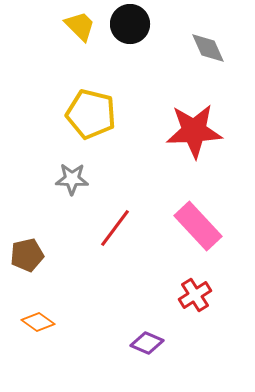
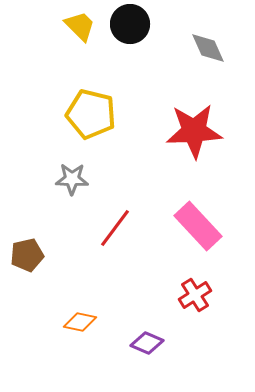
orange diamond: moved 42 px right; rotated 24 degrees counterclockwise
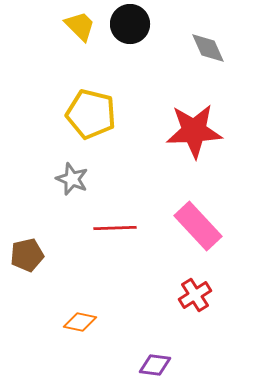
gray star: rotated 20 degrees clockwise
red line: rotated 51 degrees clockwise
purple diamond: moved 8 px right, 22 px down; rotated 16 degrees counterclockwise
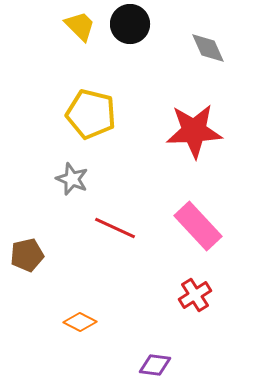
red line: rotated 27 degrees clockwise
orange diamond: rotated 16 degrees clockwise
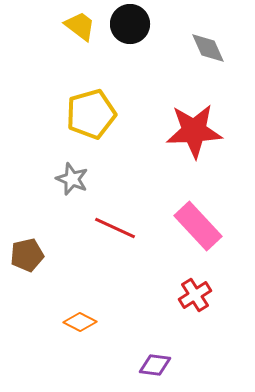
yellow trapezoid: rotated 8 degrees counterclockwise
yellow pentagon: rotated 30 degrees counterclockwise
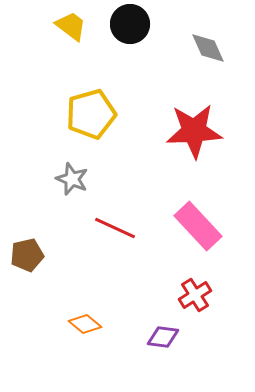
yellow trapezoid: moved 9 px left
orange diamond: moved 5 px right, 2 px down; rotated 12 degrees clockwise
purple diamond: moved 8 px right, 28 px up
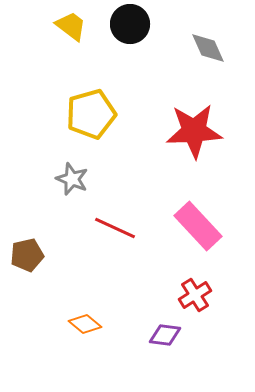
purple diamond: moved 2 px right, 2 px up
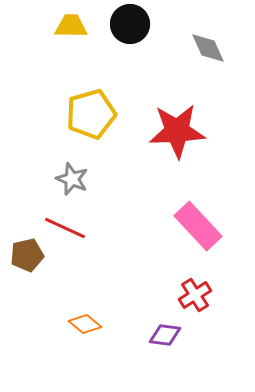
yellow trapezoid: rotated 36 degrees counterclockwise
red star: moved 17 px left
red line: moved 50 px left
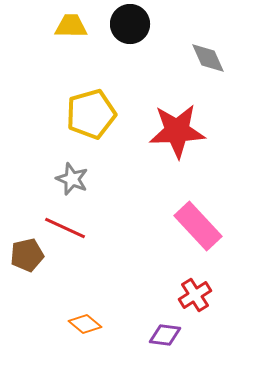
gray diamond: moved 10 px down
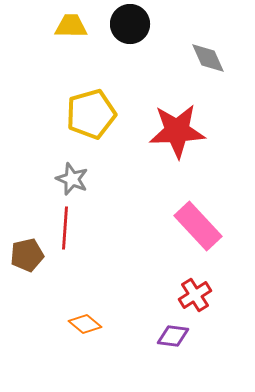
red line: rotated 69 degrees clockwise
purple diamond: moved 8 px right, 1 px down
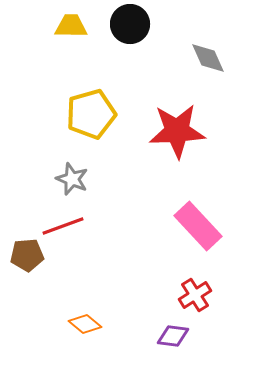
red line: moved 2 px left, 2 px up; rotated 66 degrees clockwise
brown pentagon: rotated 8 degrees clockwise
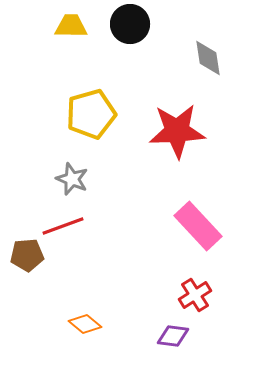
gray diamond: rotated 15 degrees clockwise
